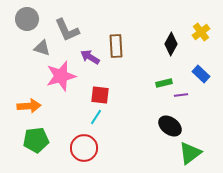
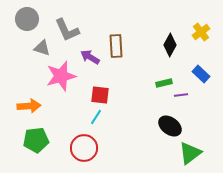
black diamond: moved 1 px left, 1 px down
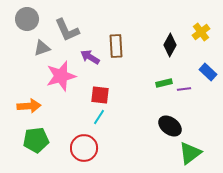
gray triangle: rotated 36 degrees counterclockwise
blue rectangle: moved 7 px right, 2 px up
purple line: moved 3 px right, 6 px up
cyan line: moved 3 px right
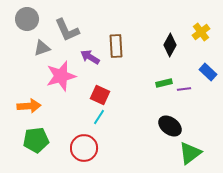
red square: rotated 18 degrees clockwise
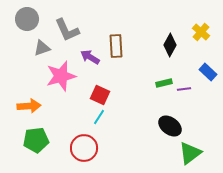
yellow cross: rotated 12 degrees counterclockwise
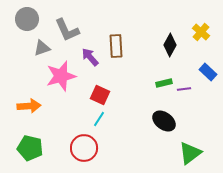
purple arrow: rotated 18 degrees clockwise
cyan line: moved 2 px down
black ellipse: moved 6 px left, 5 px up
green pentagon: moved 6 px left, 8 px down; rotated 20 degrees clockwise
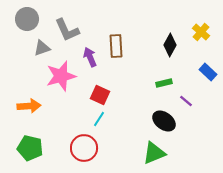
purple arrow: rotated 18 degrees clockwise
purple line: moved 2 px right, 12 px down; rotated 48 degrees clockwise
green triangle: moved 36 px left; rotated 15 degrees clockwise
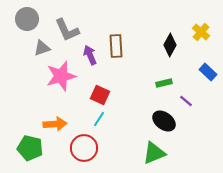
purple arrow: moved 2 px up
orange arrow: moved 26 px right, 18 px down
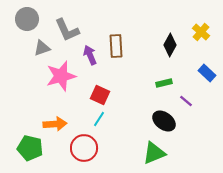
blue rectangle: moved 1 px left, 1 px down
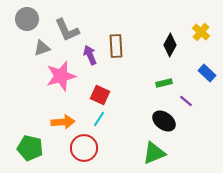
orange arrow: moved 8 px right, 2 px up
